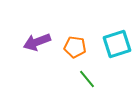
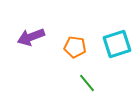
purple arrow: moved 6 px left, 5 px up
green line: moved 4 px down
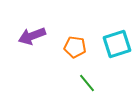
purple arrow: moved 1 px right, 1 px up
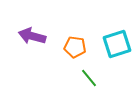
purple arrow: rotated 36 degrees clockwise
green line: moved 2 px right, 5 px up
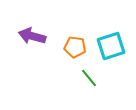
cyan square: moved 6 px left, 2 px down
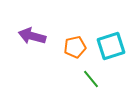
orange pentagon: rotated 20 degrees counterclockwise
green line: moved 2 px right, 1 px down
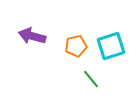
orange pentagon: moved 1 px right, 1 px up
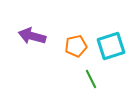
green line: rotated 12 degrees clockwise
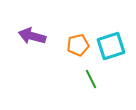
orange pentagon: moved 2 px right, 1 px up
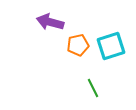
purple arrow: moved 18 px right, 14 px up
green line: moved 2 px right, 9 px down
